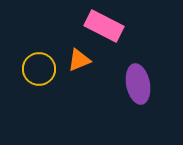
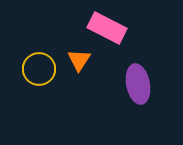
pink rectangle: moved 3 px right, 2 px down
orange triangle: rotated 35 degrees counterclockwise
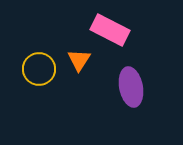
pink rectangle: moved 3 px right, 2 px down
purple ellipse: moved 7 px left, 3 px down
